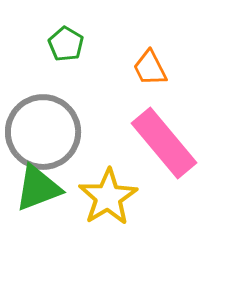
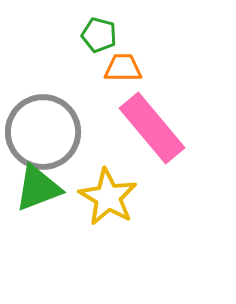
green pentagon: moved 33 px right, 9 px up; rotated 16 degrees counterclockwise
orange trapezoid: moved 27 px left; rotated 117 degrees clockwise
pink rectangle: moved 12 px left, 15 px up
yellow star: rotated 10 degrees counterclockwise
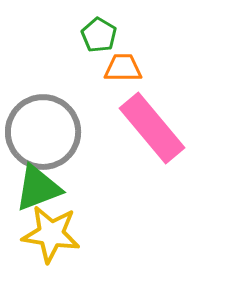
green pentagon: rotated 16 degrees clockwise
yellow star: moved 57 px left, 37 px down; rotated 22 degrees counterclockwise
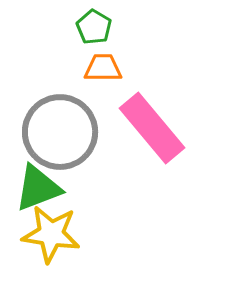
green pentagon: moved 5 px left, 8 px up
orange trapezoid: moved 20 px left
gray circle: moved 17 px right
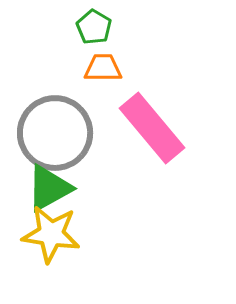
gray circle: moved 5 px left, 1 px down
green triangle: moved 11 px right; rotated 8 degrees counterclockwise
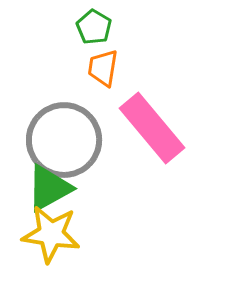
orange trapezoid: rotated 81 degrees counterclockwise
gray circle: moved 9 px right, 7 px down
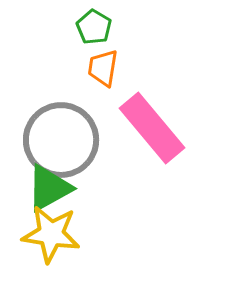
gray circle: moved 3 px left
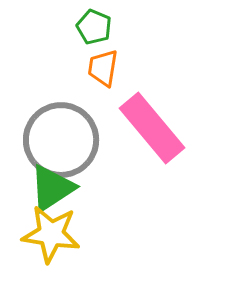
green pentagon: rotated 8 degrees counterclockwise
green triangle: moved 3 px right; rotated 4 degrees counterclockwise
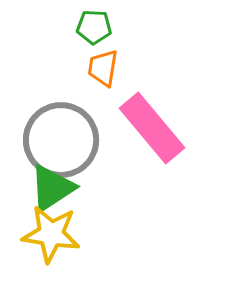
green pentagon: rotated 20 degrees counterclockwise
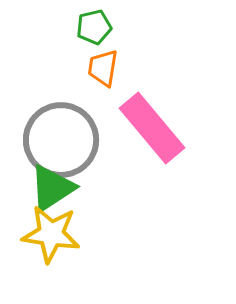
green pentagon: rotated 16 degrees counterclockwise
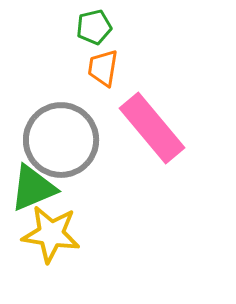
green triangle: moved 19 px left; rotated 10 degrees clockwise
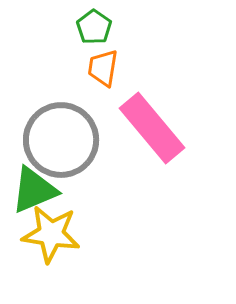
green pentagon: rotated 24 degrees counterclockwise
green triangle: moved 1 px right, 2 px down
